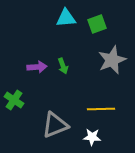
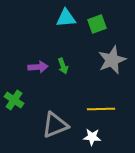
purple arrow: moved 1 px right
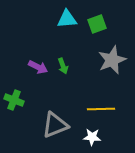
cyan triangle: moved 1 px right, 1 px down
purple arrow: rotated 30 degrees clockwise
green cross: rotated 12 degrees counterclockwise
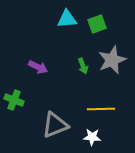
green arrow: moved 20 px right
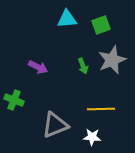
green square: moved 4 px right, 1 px down
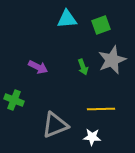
green arrow: moved 1 px down
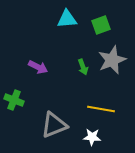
yellow line: rotated 12 degrees clockwise
gray triangle: moved 1 px left
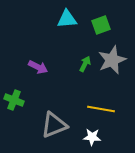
green arrow: moved 2 px right, 3 px up; rotated 133 degrees counterclockwise
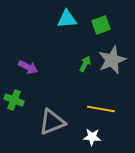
purple arrow: moved 10 px left
gray triangle: moved 2 px left, 3 px up
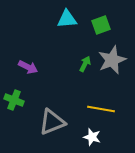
white star: rotated 12 degrees clockwise
